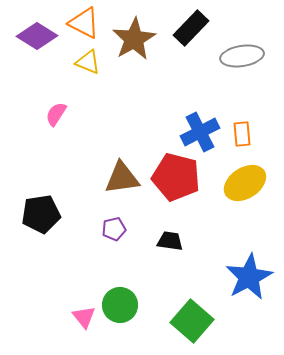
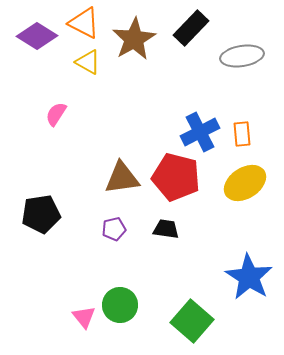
yellow triangle: rotated 8 degrees clockwise
black trapezoid: moved 4 px left, 12 px up
blue star: rotated 12 degrees counterclockwise
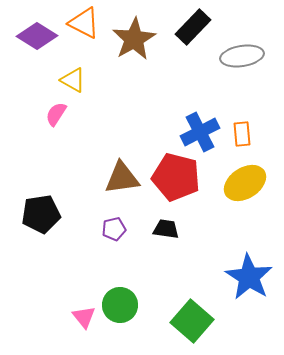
black rectangle: moved 2 px right, 1 px up
yellow triangle: moved 15 px left, 18 px down
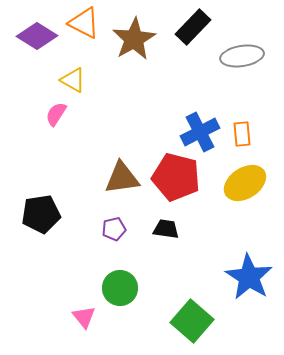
green circle: moved 17 px up
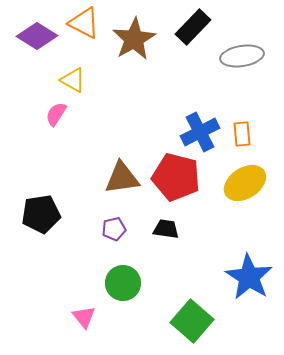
green circle: moved 3 px right, 5 px up
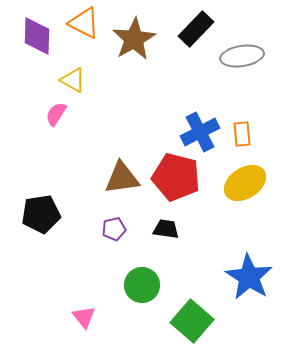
black rectangle: moved 3 px right, 2 px down
purple diamond: rotated 60 degrees clockwise
green circle: moved 19 px right, 2 px down
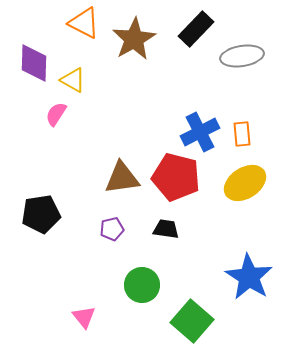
purple diamond: moved 3 px left, 27 px down
purple pentagon: moved 2 px left
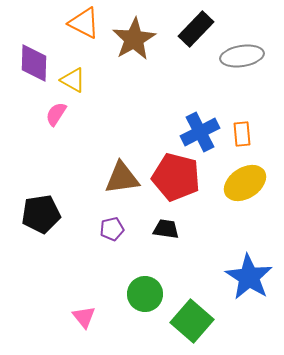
green circle: moved 3 px right, 9 px down
